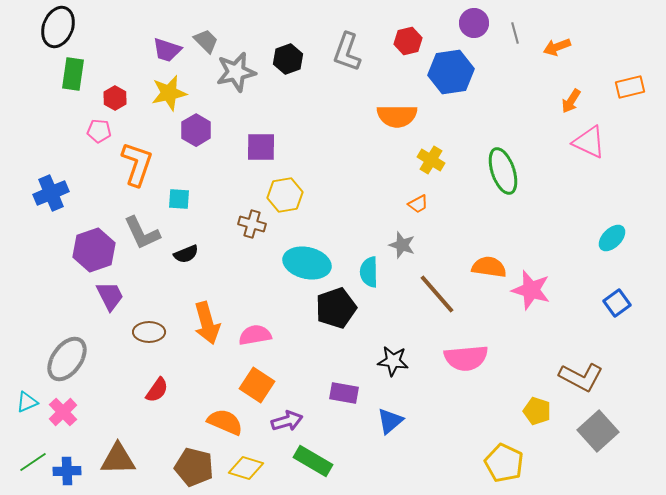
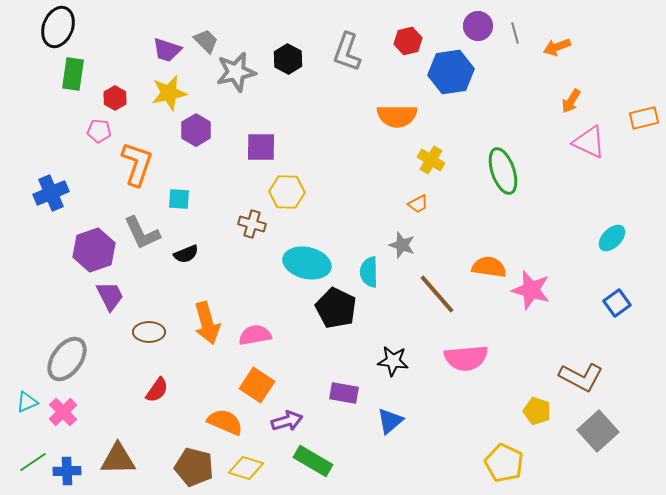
purple circle at (474, 23): moved 4 px right, 3 px down
black hexagon at (288, 59): rotated 12 degrees counterclockwise
orange rectangle at (630, 87): moved 14 px right, 31 px down
yellow hexagon at (285, 195): moved 2 px right, 3 px up; rotated 12 degrees clockwise
black pentagon at (336, 308): rotated 27 degrees counterclockwise
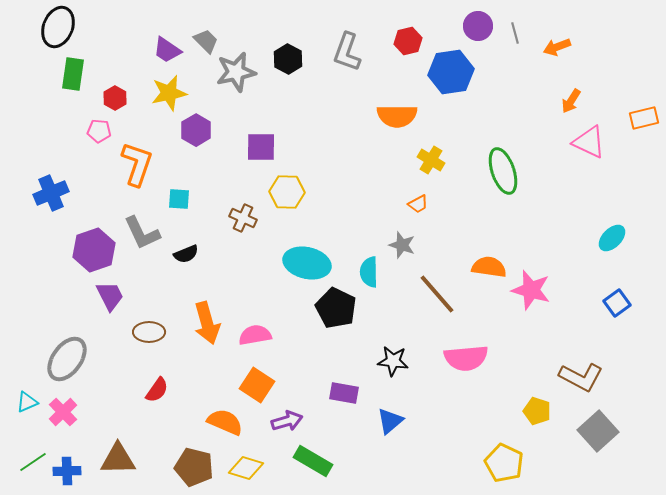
purple trapezoid at (167, 50): rotated 16 degrees clockwise
brown cross at (252, 224): moved 9 px left, 6 px up; rotated 8 degrees clockwise
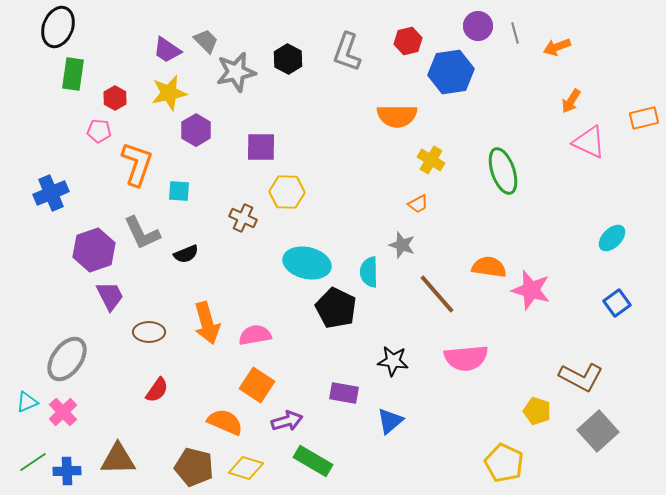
cyan square at (179, 199): moved 8 px up
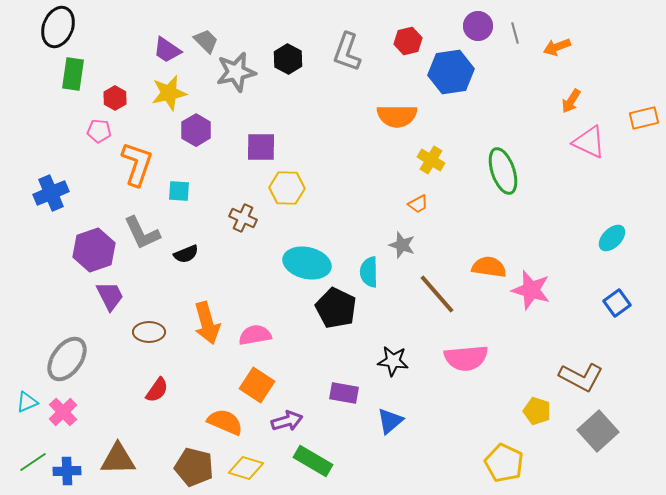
yellow hexagon at (287, 192): moved 4 px up
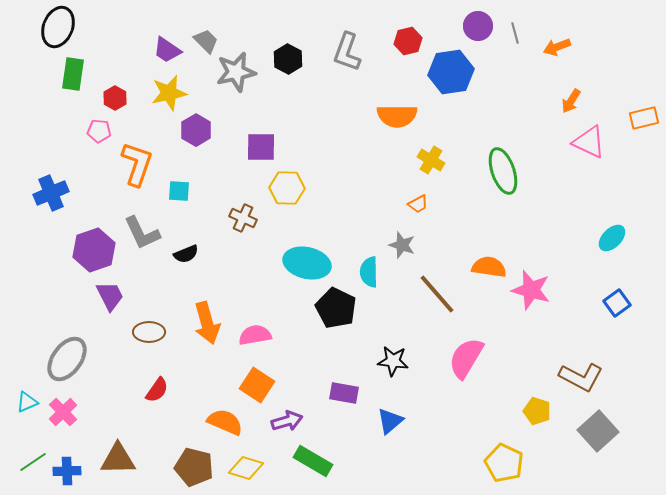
pink semicircle at (466, 358): rotated 126 degrees clockwise
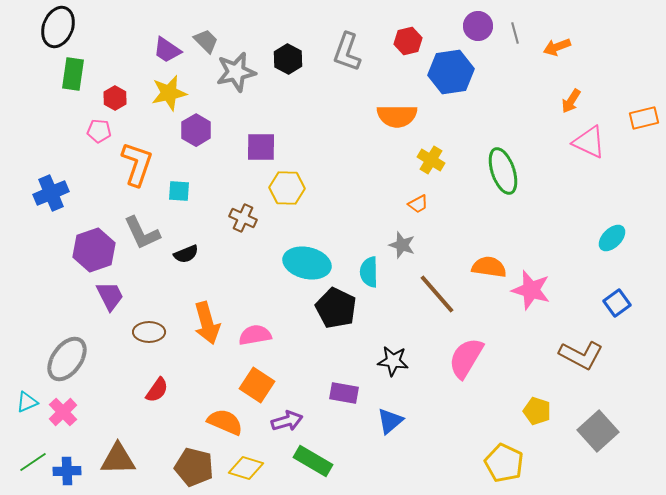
brown L-shape at (581, 377): moved 22 px up
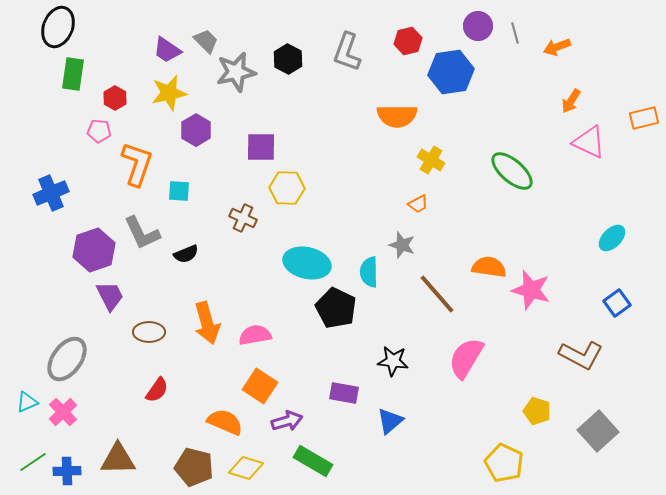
green ellipse at (503, 171): moved 9 px right; rotated 30 degrees counterclockwise
orange square at (257, 385): moved 3 px right, 1 px down
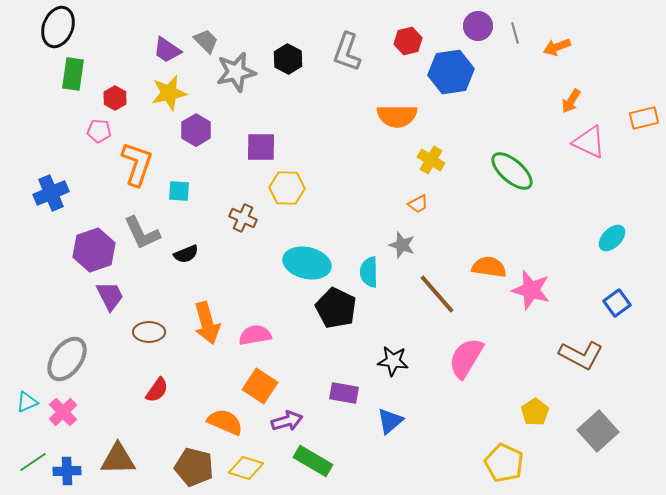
yellow pentagon at (537, 411): moved 2 px left, 1 px down; rotated 20 degrees clockwise
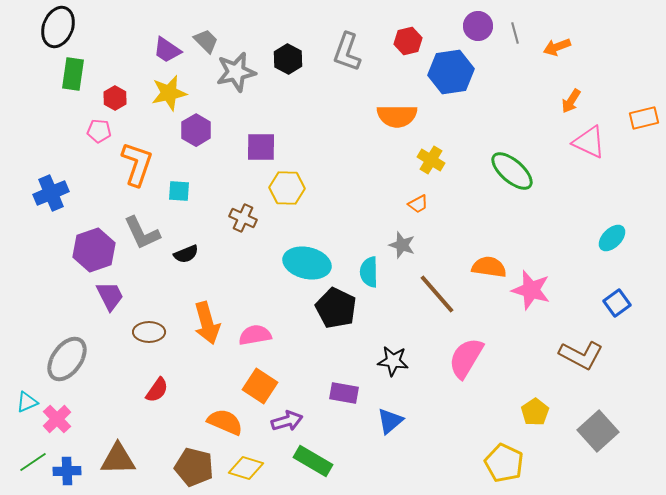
pink cross at (63, 412): moved 6 px left, 7 px down
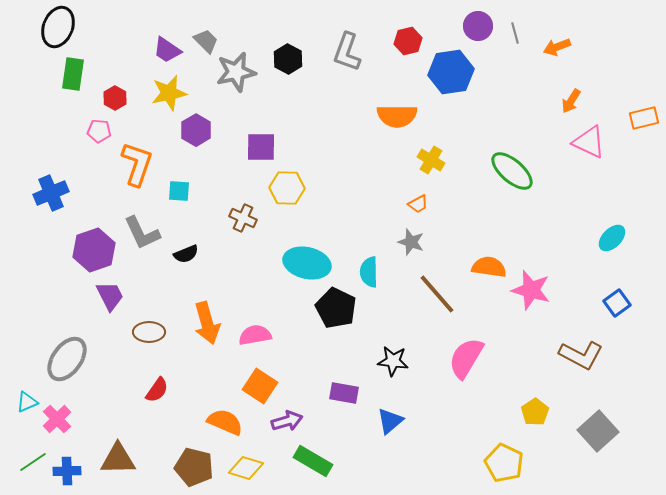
gray star at (402, 245): moved 9 px right, 3 px up
